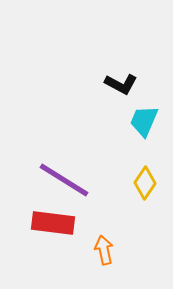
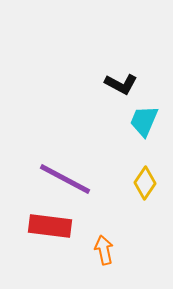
purple line: moved 1 px right, 1 px up; rotated 4 degrees counterclockwise
red rectangle: moved 3 px left, 3 px down
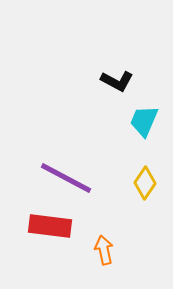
black L-shape: moved 4 px left, 3 px up
purple line: moved 1 px right, 1 px up
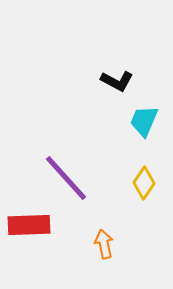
purple line: rotated 20 degrees clockwise
yellow diamond: moved 1 px left
red rectangle: moved 21 px left, 1 px up; rotated 9 degrees counterclockwise
orange arrow: moved 6 px up
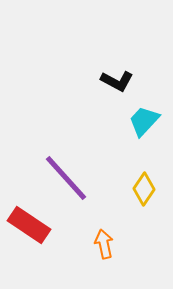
cyan trapezoid: rotated 20 degrees clockwise
yellow diamond: moved 6 px down
red rectangle: rotated 36 degrees clockwise
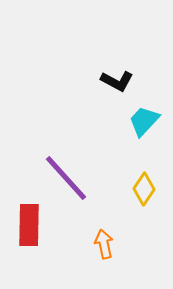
red rectangle: rotated 57 degrees clockwise
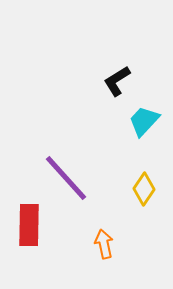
black L-shape: rotated 120 degrees clockwise
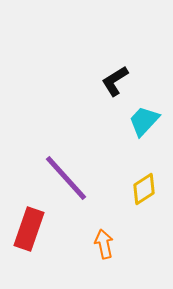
black L-shape: moved 2 px left
yellow diamond: rotated 24 degrees clockwise
red rectangle: moved 4 px down; rotated 18 degrees clockwise
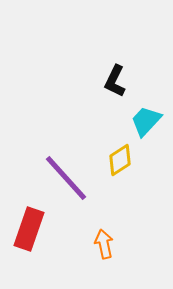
black L-shape: rotated 32 degrees counterclockwise
cyan trapezoid: moved 2 px right
yellow diamond: moved 24 px left, 29 px up
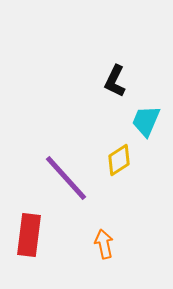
cyan trapezoid: rotated 20 degrees counterclockwise
yellow diamond: moved 1 px left
red rectangle: moved 6 px down; rotated 12 degrees counterclockwise
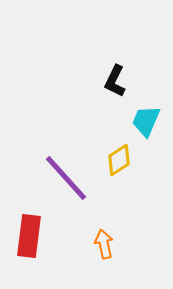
red rectangle: moved 1 px down
